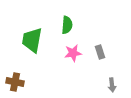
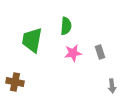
green semicircle: moved 1 px left, 1 px down
gray arrow: moved 1 px down
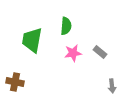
gray rectangle: rotated 32 degrees counterclockwise
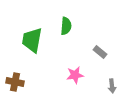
pink star: moved 2 px right, 22 px down
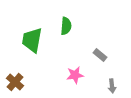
gray rectangle: moved 3 px down
brown cross: rotated 30 degrees clockwise
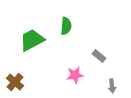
green trapezoid: rotated 52 degrees clockwise
gray rectangle: moved 1 px left, 1 px down
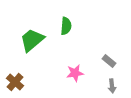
green trapezoid: rotated 12 degrees counterclockwise
gray rectangle: moved 10 px right, 5 px down
pink star: moved 2 px up
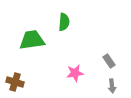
green semicircle: moved 2 px left, 4 px up
green trapezoid: rotated 32 degrees clockwise
gray rectangle: rotated 16 degrees clockwise
brown cross: rotated 24 degrees counterclockwise
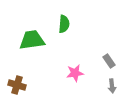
green semicircle: moved 2 px down
brown cross: moved 2 px right, 3 px down
